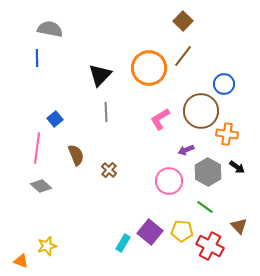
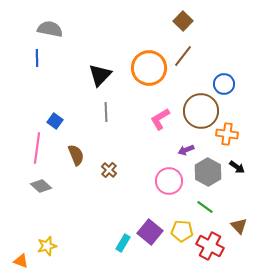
blue square: moved 2 px down; rotated 14 degrees counterclockwise
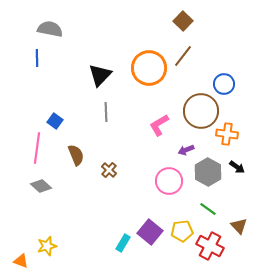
pink L-shape: moved 1 px left, 6 px down
green line: moved 3 px right, 2 px down
yellow pentagon: rotated 10 degrees counterclockwise
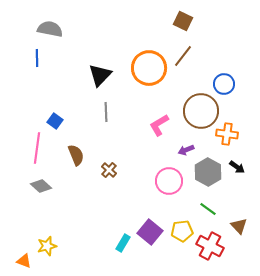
brown square: rotated 18 degrees counterclockwise
orange triangle: moved 3 px right
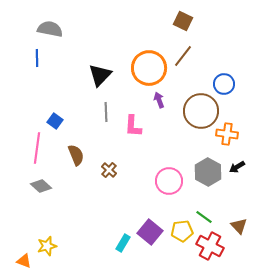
pink L-shape: moved 26 px left, 1 px down; rotated 55 degrees counterclockwise
purple arrow: moved 27 px left, 50 px up; rotated 91 degrees clockwise
black arrow: rotated 112 degrees clockwise
green line: moved 4 px left, 8 px down
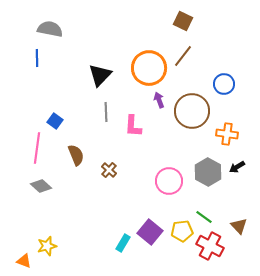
brown circle: moved 9 px left
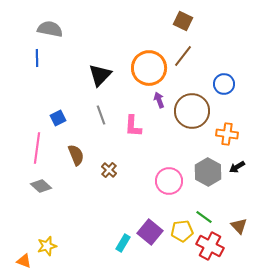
gray line: moved 5 px left, 3 px down; rotated 18 degrees counterclockwise
blue square: moved 3 px right, 3 px up; rotated 28 degrees clockwise
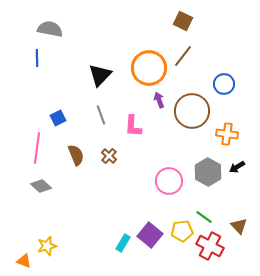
brown cross: moved 14 px up
purple square: moved 3 px down
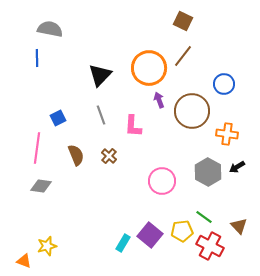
pink circle: moved 7 px left
gray diamond: rotated 35 degrees counterclockwise
